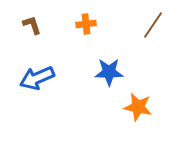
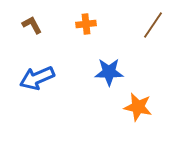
brown L-shape: rotated 10 degrees counterclockwise
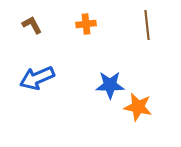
brown line: moved 6 px left; rotated 40 degrees counterclockwise
blue star: moved 1 px right, 13 px down
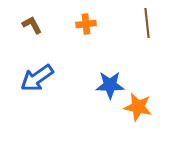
brown line: moved 2 px up
blue arrow: rotated 12 degrees counterclockwise
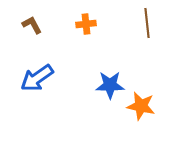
orange star: moved 3 px right, 1 px up
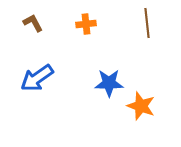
brown L-shape: moved 1 px right, 2 px up
blue star: moved 1 px left, 2 px up
orange star: rotated 8 degrees clockwise
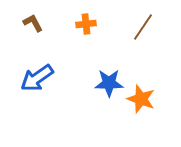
brown line: moved 4 px left, 4 px down; rotated 40 degrees clockwise
orange star: moved 7 px up
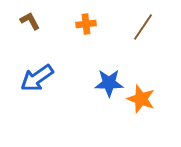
brown L-shape: moved 3 px left, 2 px up
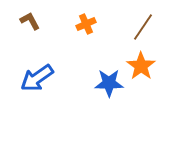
orange cross: rotated 18 degrees counterclockwise
orange star: moved 33 px up; rotated 16 degrees clockwise
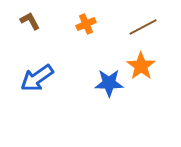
brown line: rotated 28 degrees clockwise
